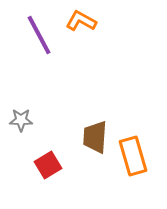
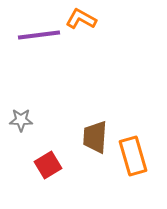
orange L-shape: moved 2 px up
purple line: rotated 69 degrees counterclockwise
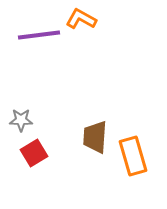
red square: moved 14 px left, 12 px up
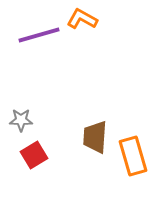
orange L-shape: moved 1 px right
purple line: rotated 9 degrees counterclockwise
red square: moved 2 px down
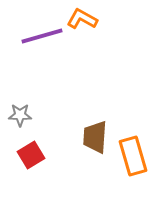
purple line: moved 3 px right, 1 px down
gray star: moved 1 px left, 5 px up
red square: moved 3 px left
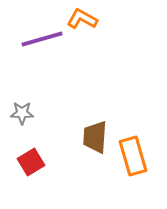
purple line: moved 3 px down
gray star: moved 2 px right, 2 px up
red square: moved 7 px down
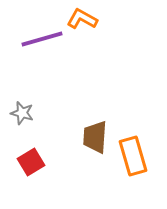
gray star: rotated 15 degrees clockwise
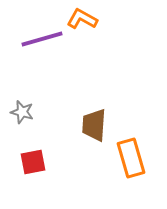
gray star: moved 1 px up
brown trapezoid: moved 1 px left, 12 px up
orange rectangle: moved 2 px left, 2 px down
red square: moved 2 px right; rotated 20 degrees clockwise
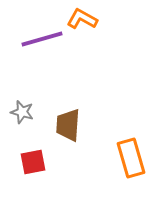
brown trapezoid: moved 26 px left
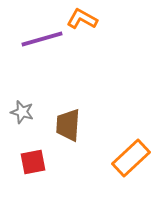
orange rectangle: rotated 63 degrees clockwise
